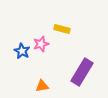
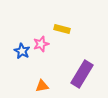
purple rectangle: moved 2 px down
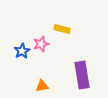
blue star: rotated 14 degrees clockwise
purple rectangle: moved 1 px down; rotated 40 degrees counterclockwise
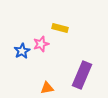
yellow rectangle: moved 2 px left, 1 px up
purple rectangle: rotated 32 degrees clockwise
orange triangle: moved 5 px right, 2 px down
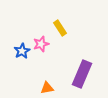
yellow rectangle: rotated 42 degrees clockwise
purple rectangle: moved 1 px up
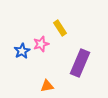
purple rectangle: moved 2 px left, 11 px up
orange triangle: moved 2 px up
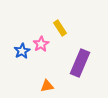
pink star: rotated 14 degrees counterclockwise
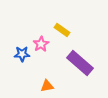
yellow rectangle: moved 2 px right, 2 px down; rotated 21 degrees counterclockwise
blue star: moved 3 px down; rotated 28 degrees clockwise
purple rectangle: rotated 72 degrees counterclockwise
